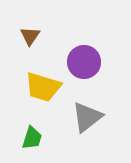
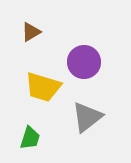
brown triangle: moved 1 px right, 4 px up; rotated 25 degrees clockwise
green trapezoid: moved 2 px left
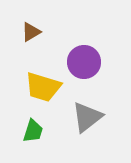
green trapezoid: moved 3 px right, 7 px up
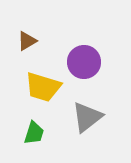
brown triangle: moved 4 px left, 9 px down
green trapezoid: moved 1 px right, 2 px down
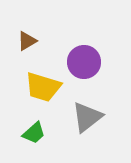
green trapezoid: rotated 30 degrees clockwise
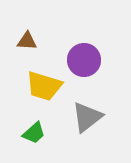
brown triangle: rotated 35 degrees clockwise
purple circle: moved 2 px up
yellow trapezoid: moved 1 px right, 1 px up
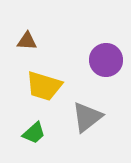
purple circle: moved 22 px right
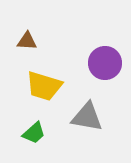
purple circle: moved 1 px left, 3 px down
gray triangle: rotated 48 degrees clockwise
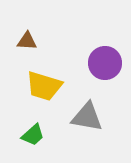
green trapezoid: moved 1 px left, 2 px down
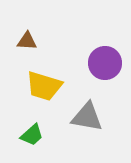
green trapezoid: moved 1 px left
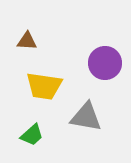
yellow trapezoid: rotated 9 degrees counterclockwise
gray triangle: moved 1 px left
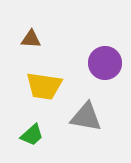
brown triangle: moved 4 px right, 2 px up
